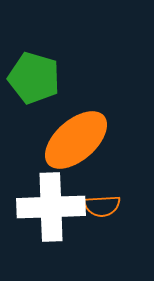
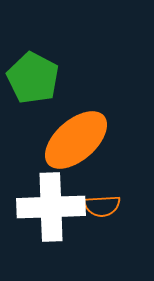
green pentagon: moved 1 px left; rotated 12 degrees clockwise
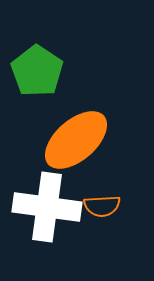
green pentagon: moved 4 px right, 7 px up; rotated 6 degrees clockwise
white cross: moved 4 px left; rotated 10 degrees clockwise
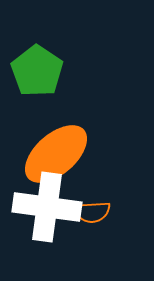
orange ellipse: moved 20 px left, 14 px down
orange semicircle: moved 10 px left, 6 px down
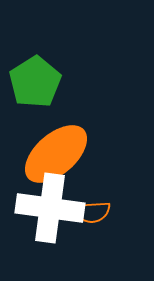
green pentagon: moved 2 px left, 11 px down; rotated 6 degrees clockwise
white cross: moved 3 px right, 1 px down
